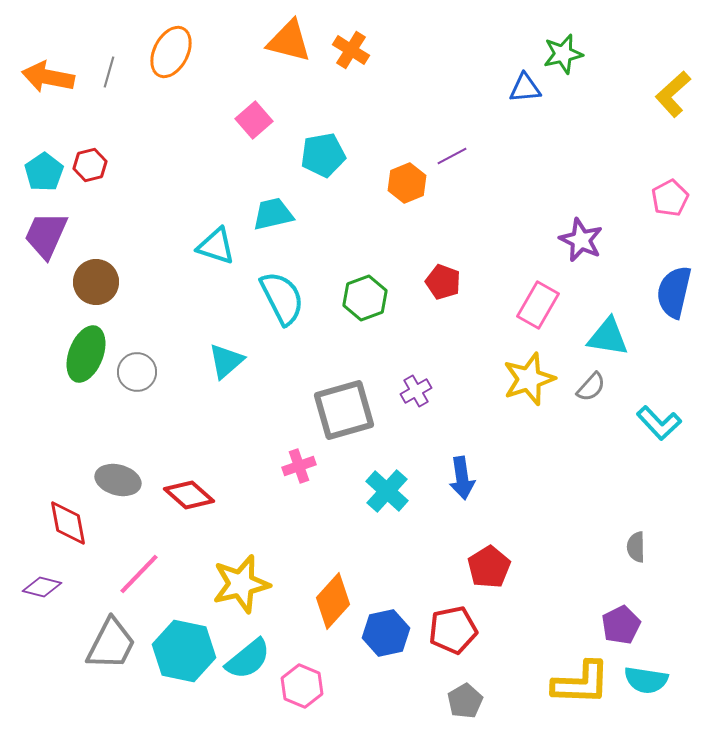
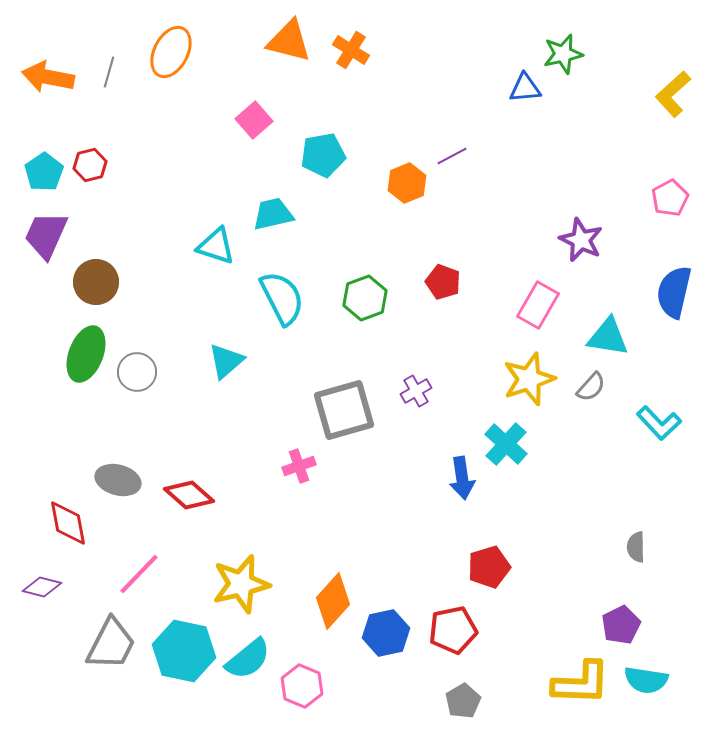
cyan cross at (387, 491): moved 119 px right, 47 px up
red pentagon at (489, 567): rotated 15 degrees clockwise
gray pentagon at (465, 701): moved 2 px left
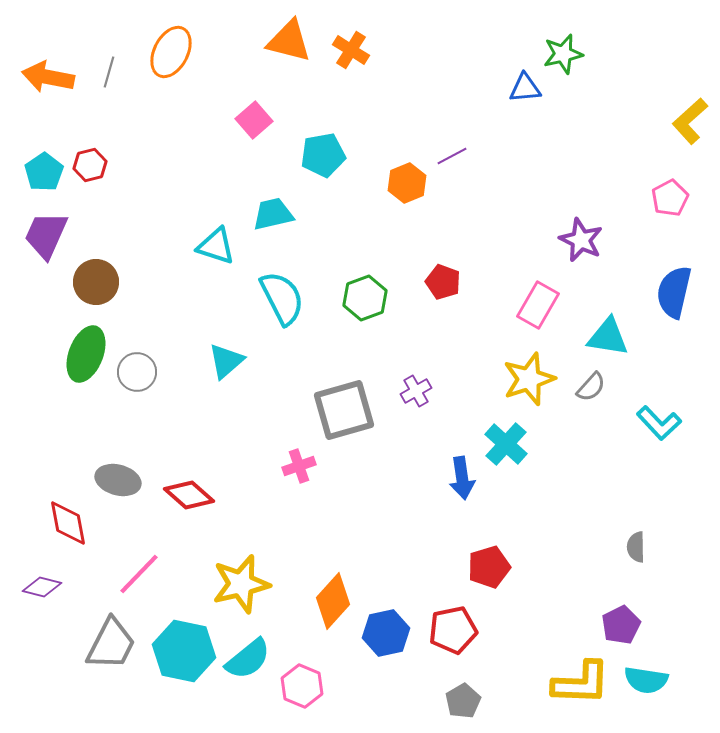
yellow L-shape at (673, 94): moved 17 px right, 27 px down
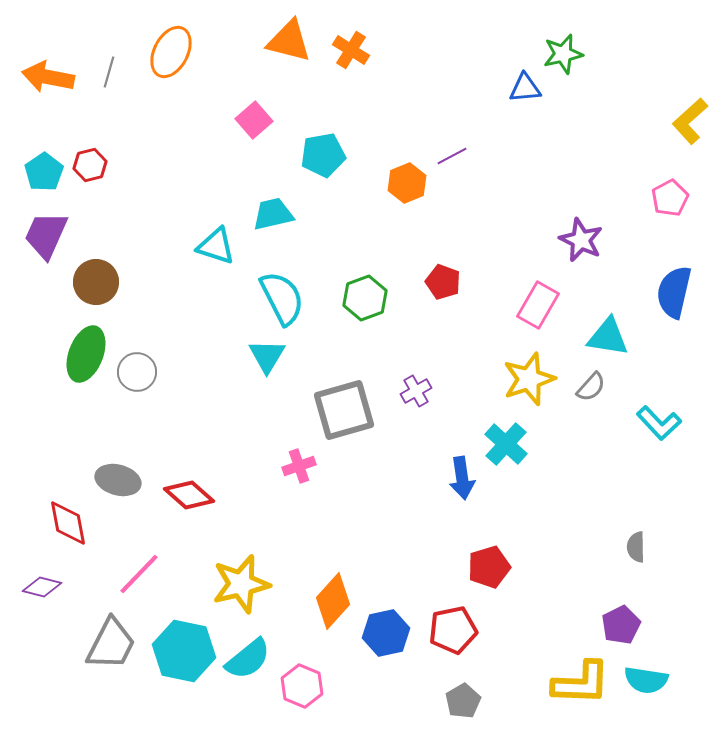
cyan triangle at (226, 361): moved 41 px right, 5 px up; rotated 18 degrees counterclockwise
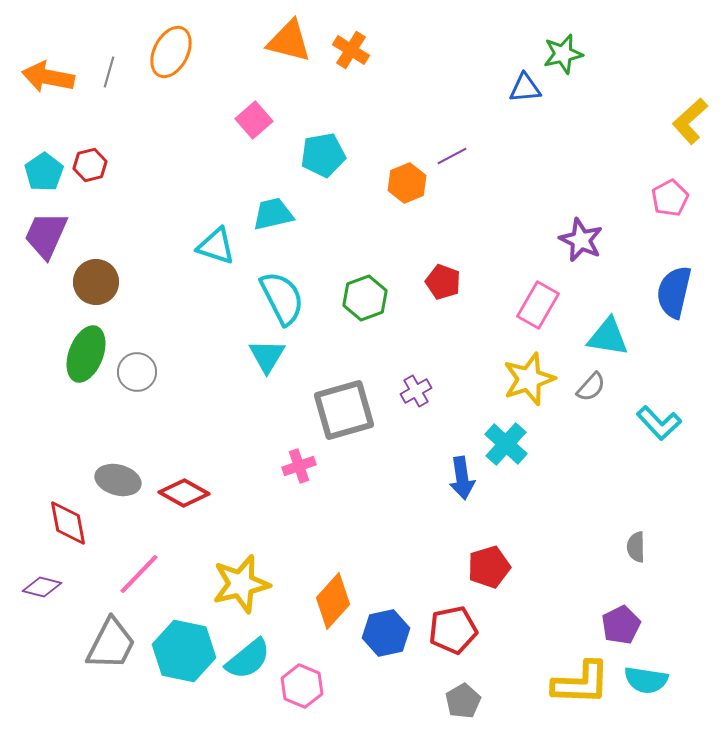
red diamond at (189, 495): moved 5 px left, 2 px up; rotated 12 degrees counterclockwise
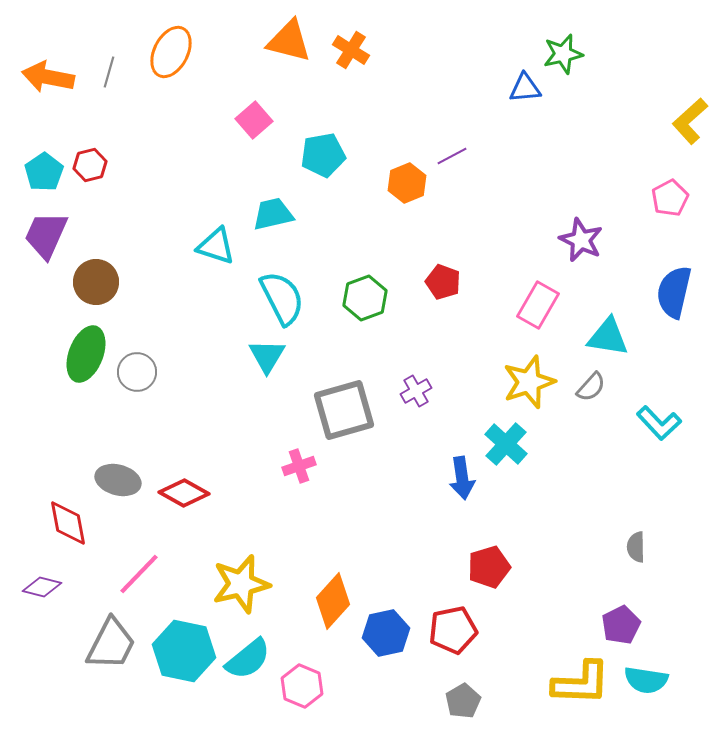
yellow star at (529, 379): moved 3 px down
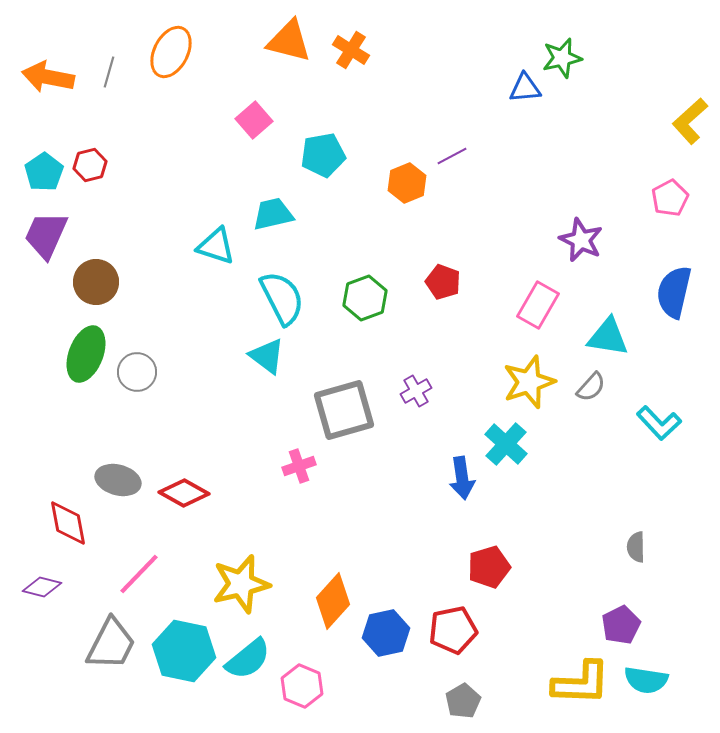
green star at (563, 54): moved 1 px left, 4 px down
cyan triangle at (267, 356): rotated 24 degrees counterclockwise
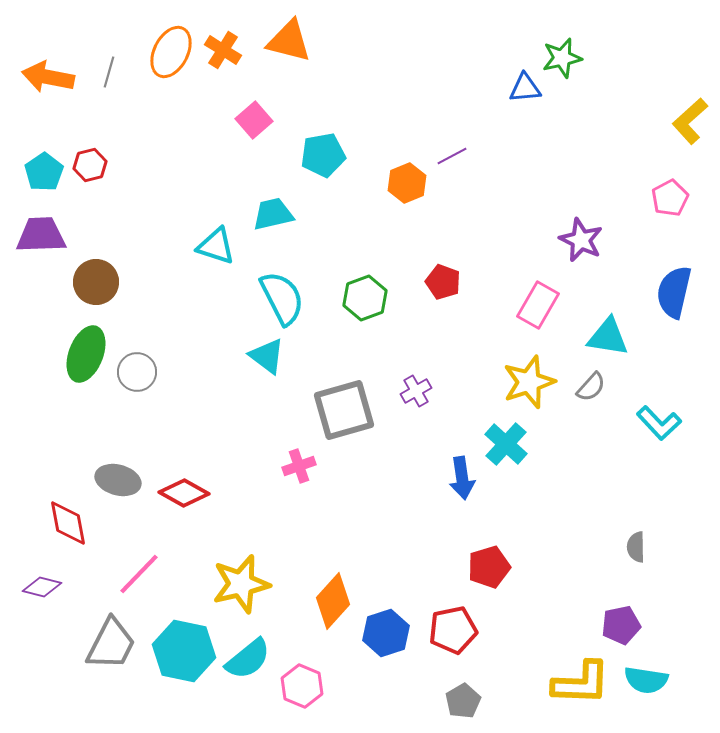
orange cross at (351, 50): moved 128 px left
purple trapezoid at (46, 235): moved 5 px left; rotated 64 degrees clockwise
purple pentagon at (621, 625): rotated 15 degrees clockwise
blue hexagon at (386, 633): rotated 6 degrees counterclockwise
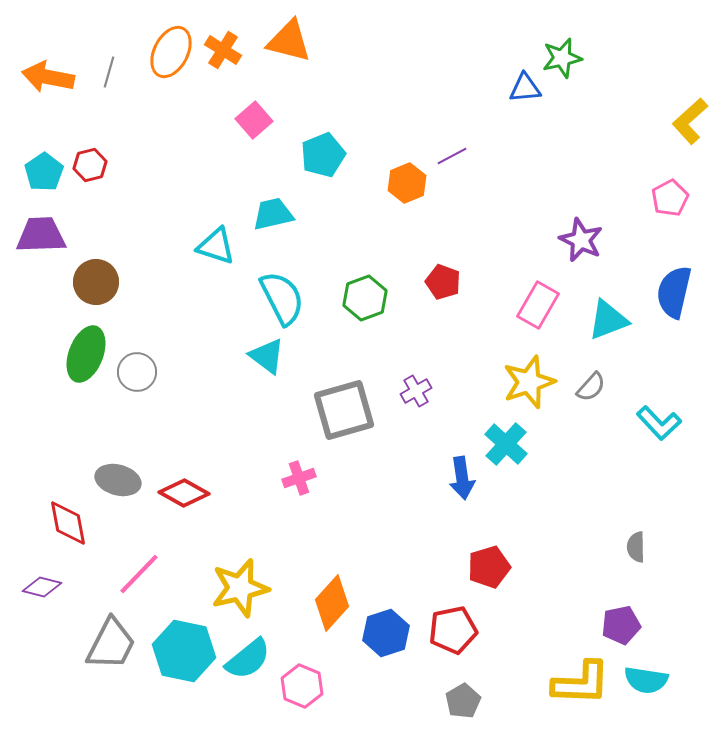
cyan pentagon at (323, 155): rotated 12 degrees counterclockwise
cyan triangle at (608, 337): moved 17 px up; rotated 30 degrees counterclockwise
pink cross at (299, 466): moved 12 px down
yellow star at (241, 584): moved 1 px left, 4 px down
orange diamond at (333, 601): moved 1 px left, 2 px down
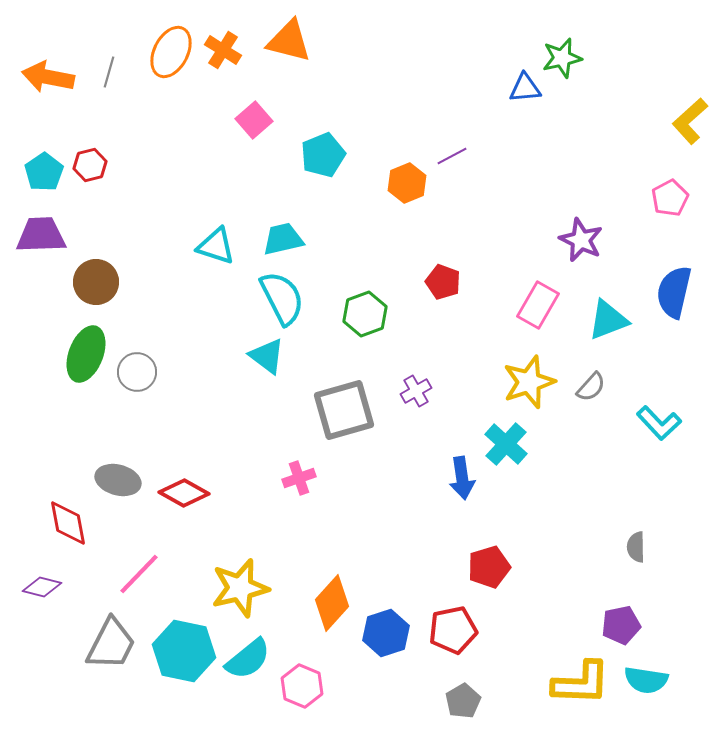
cyan trapezoid at (273, 214): moved 10 px right, 25 px down
green hexagon at (365, 298): moved 16 px down
